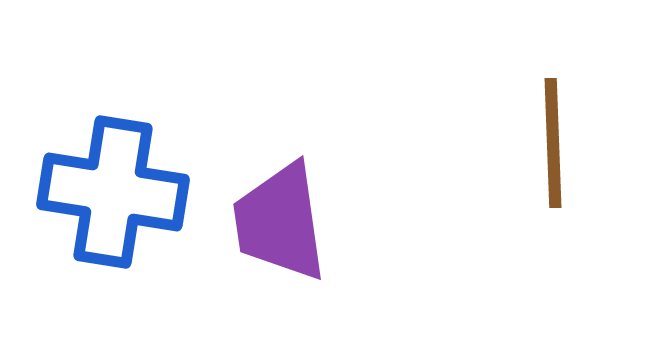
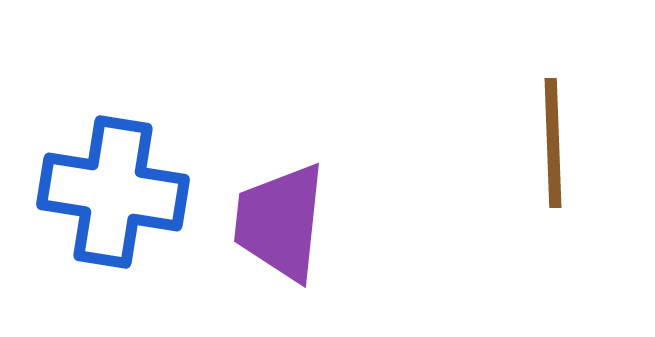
purple trapezoid: rotated 14 degrees clockwise
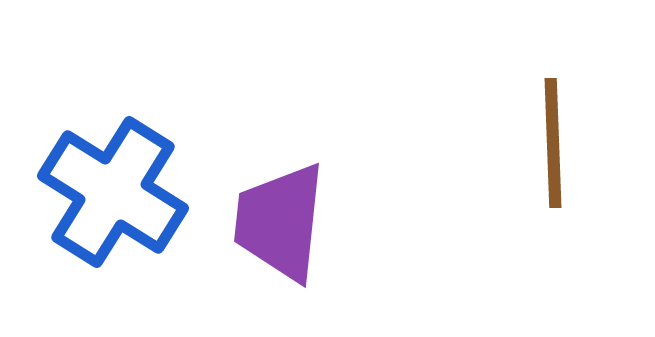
blue cross: rotated 23 degrees clockwise
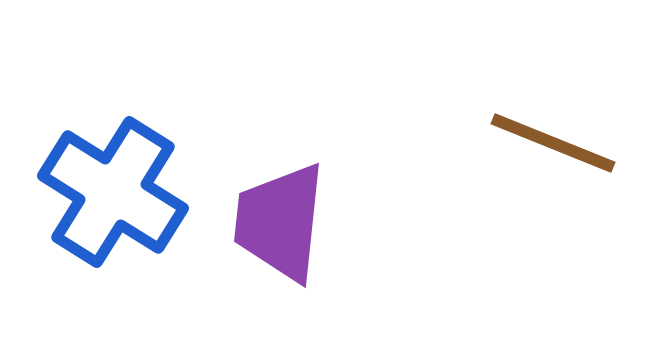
brown line: rotated 66 degrees counterclockwise
